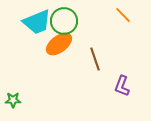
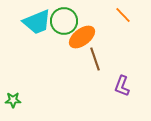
orange ellipse: moved 23 px right, 7 px up
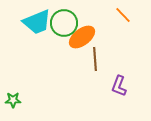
green circle: moved 2 px down
brown line: rotated 15 degrees clockwise
purple L-shape: moved 3 px left
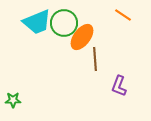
orange line: rotated 12 degrees counterclockwise
orange ellipse: rotated 16 degrees counterclockwise
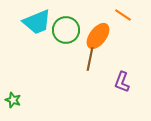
green circle: moved 2 px right, 7 px down
orange ellipse: moved 16 px right, 1 px up
brown line: moved 5 px left; rotated 15 degrees clockwise
purple L-shape: moved 3 px right, 4 px up
green star: rotated 21 degrees clockwise
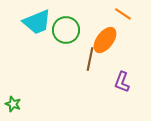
orange line: moved 1 px up
orange ellipse: moved 7 px right, 4 px down
green star: moved 4 px down
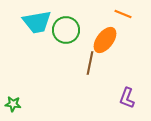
orange line: rotated 12 degrees counterclockwise
cyan trapezoid: rotated 12 degrees clockwise
brown line: moved 4 px down
purple L-shape: moved 5 px right, 16 px down
green star: rotated 14 degrees counterclockwise
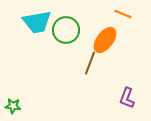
brown line: rotated 10 degrees clockwise
green star: moved 2 px down
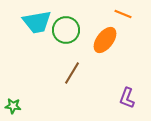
brown line: moved 18 px left, 10 px down; rotated 10 degrees clockwise
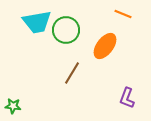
orange ellipse: moved 6 px down
